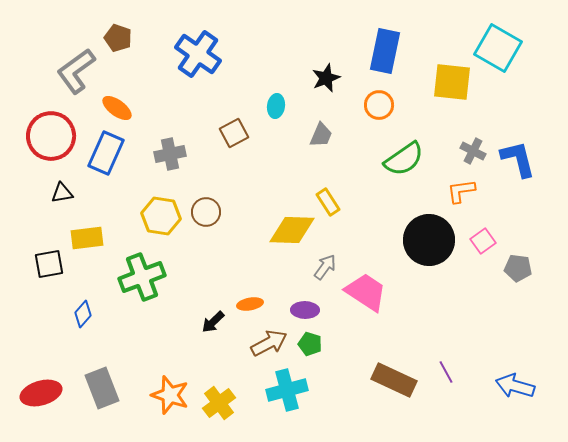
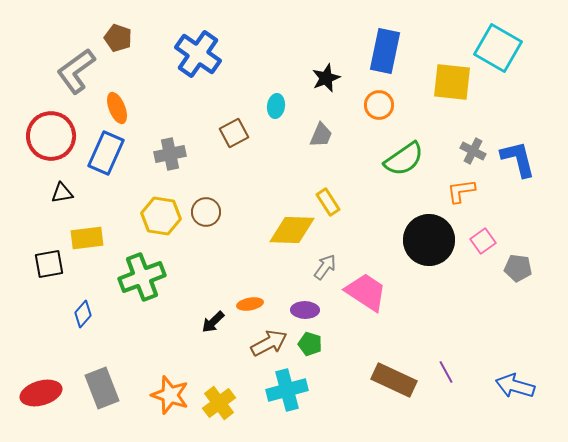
orange ellipse at (117, 108): rotated 32 degrees clockwise
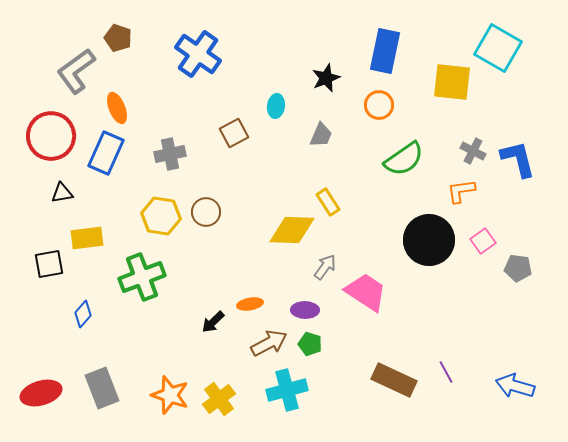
yellow cross at (219, 403): moved 4 px up
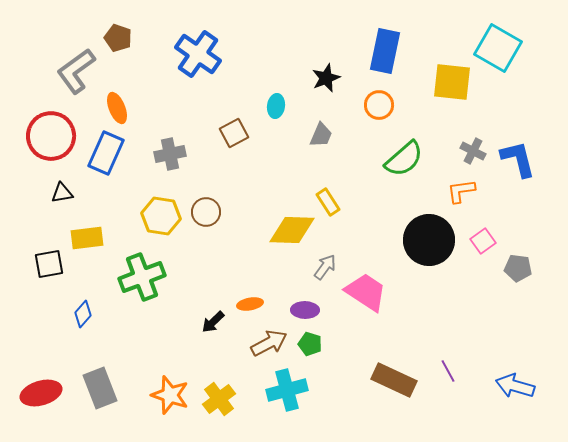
green semicircle at (404, 159): rotated 6 degrees counterclockwise
purple line at (446, 372): moved 2 px right, 1 px up
gray rectangle at (102, 388): moved 2 px left
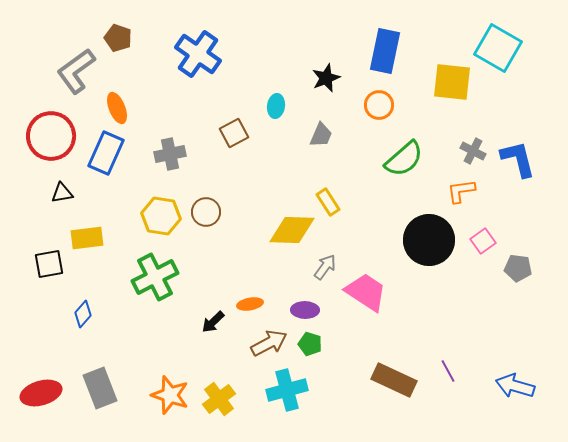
green cross at (142, 277): moved 13 px right; rotated 6 degrees counterclockwise
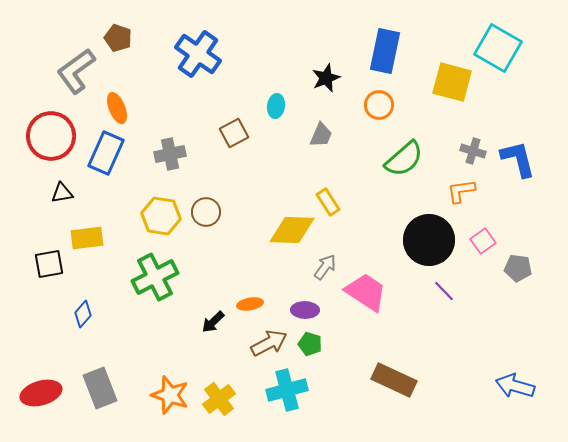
yellow square at (452, 82): rotated 9 degrees clockwise
gray cross at (473, 151): rotated 10 degrees counterclockwise
purple line at (448, 371): moved 4 px left, 80 px up; rotated 15 degrees counterclockwise
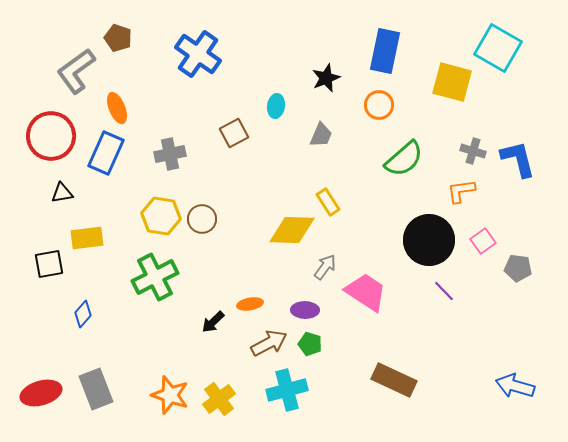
brown circle at (206, 212): moved 4 px left, 7 px down
gray rectangle at (100, 388): moved 4 px left, 1 px down
